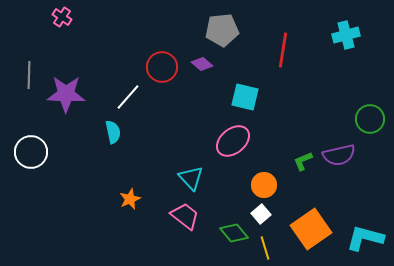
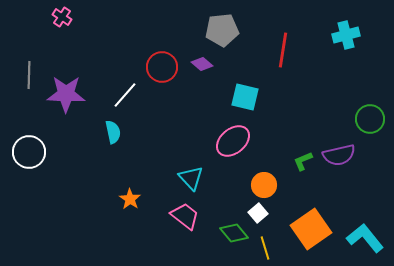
white line: moved 3 px left, 2 px up
white circle: moved 2 px left
orange star: rotated 15 degrees counterclockwise
white square: moved 3 px left, 1 px up
cyan L-shape: rotated 36 degrees clockwise
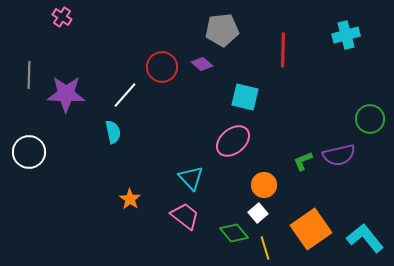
red line: rotated 8 degrees counterclockwise
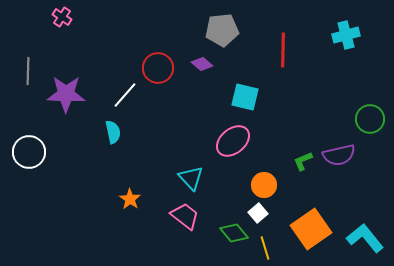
red circle: moved 4 px left, 1 px down
gray line: moved 1 px left, 4 px up
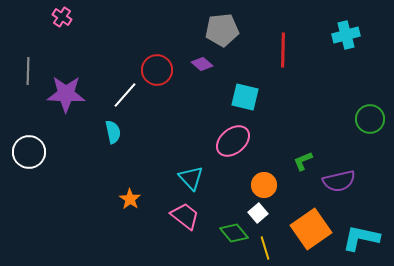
red circle: moved 1 px left, 2 px down
purple semicircle: moved 26 px down
cyan L-shape: moved 4 px left; rotated 39 degrees counterclockwise
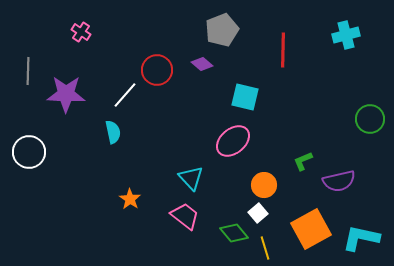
pink cross: moved 19 px right, 15 px down
gray pentagon: rotated 16 degrees counterclockwise
orange square: rotated 6 degrees clockwise
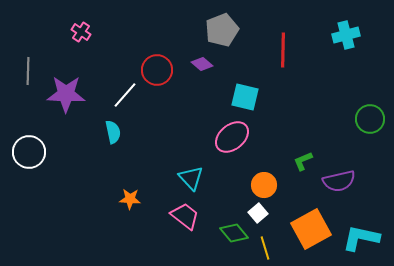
pink ellipse: moved 1 px left, 4 px up
orange star: rotated 30 degrees counterclockwise
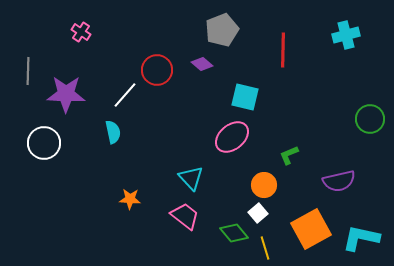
white circle: moved 15 px right, 9 px up
green L-shape: moved 14 px left, 6 px up
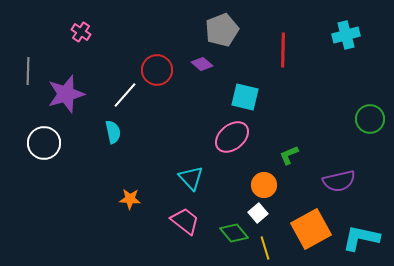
purple star: rotated 18 degrees counterclockwise
pink trapezoid: moved 5 px down
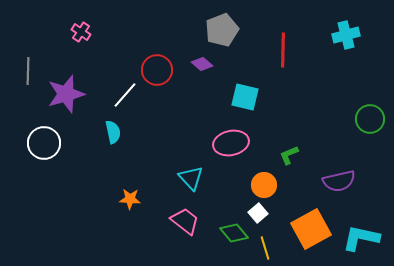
pink ellipse: moved 1 px left, 6 px down; rotated 28 degrees clockwise
